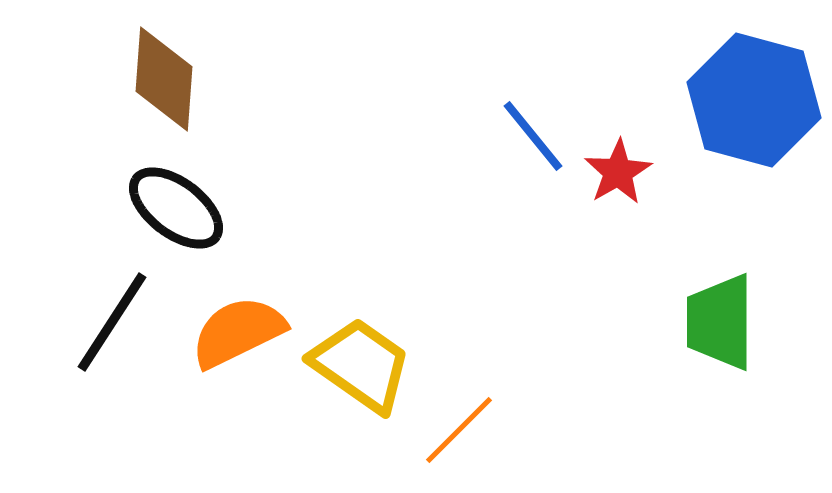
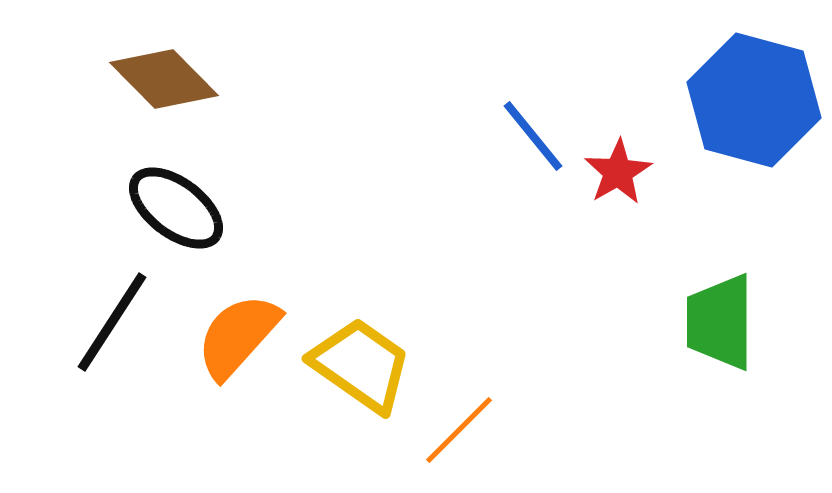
brown diamond: rotated 49 degrees counterclockwise
orange semicircle: moved 4 px down; rotated 22 degrees counterclockwise
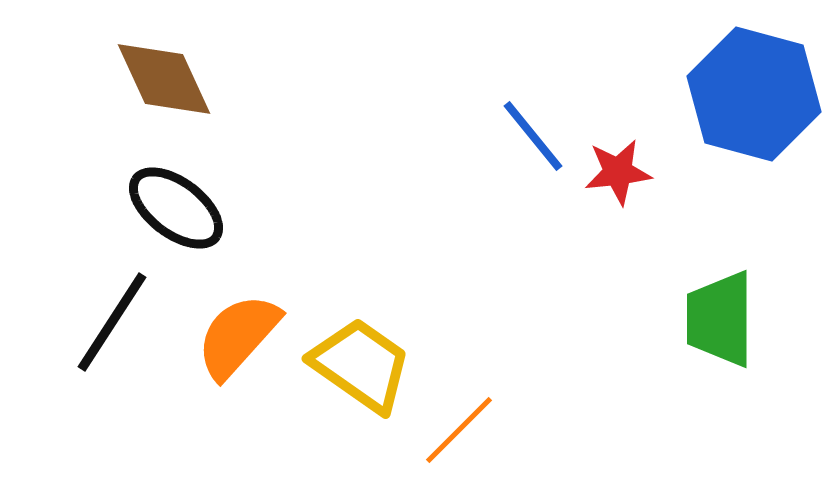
brown diamond: rotated 20 degrees clockwise
blue hexagon: moved 6 px up
red star: rotated 24 degrees clockwise
green trapezoid: moved 3 px up
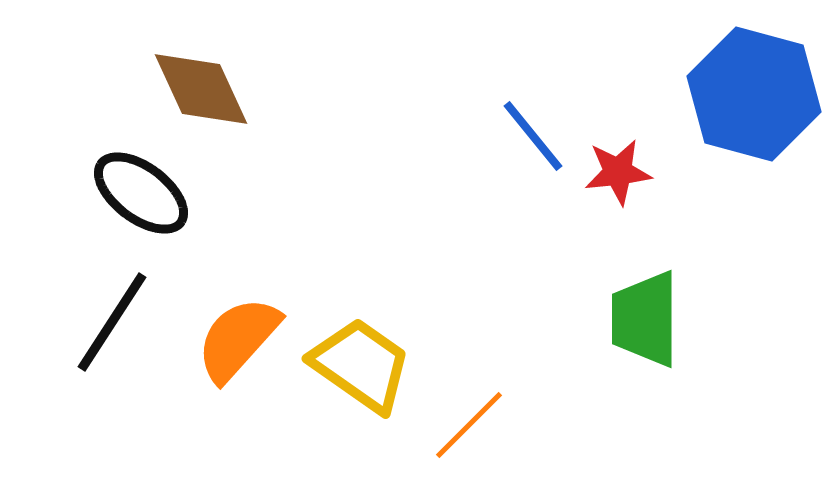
brown diamond: moved 37 px right, 10 px down
black ellipse: moved 35 px left, 15 px up
green trapezoid: moved 75 px left
orange semicircle: moved 3 px down
orange line: moved 10 px right, 5 px up
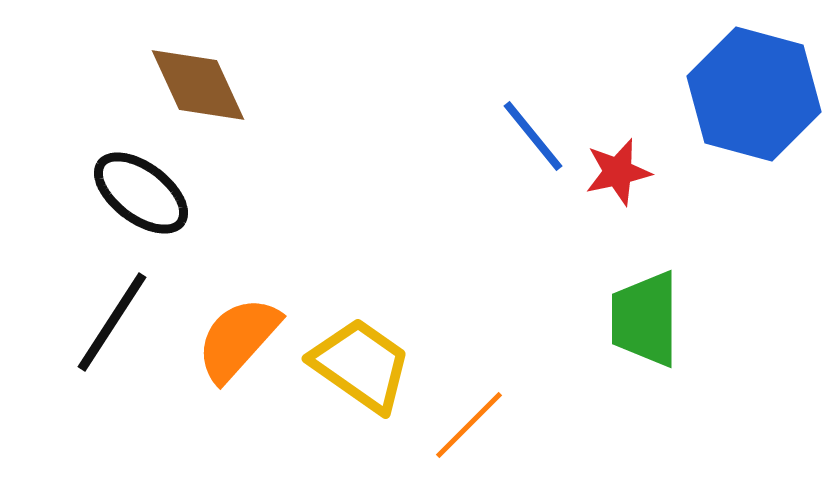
brown diamond: moved 3 px left, 4 px up
red star: rotated 6 degrees counterclockwise
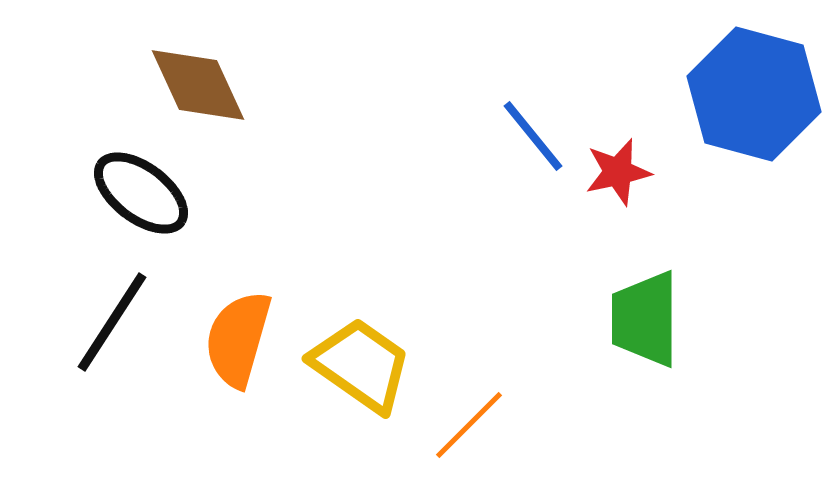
orange semicircle: rotated 26 degrees counterclockwise
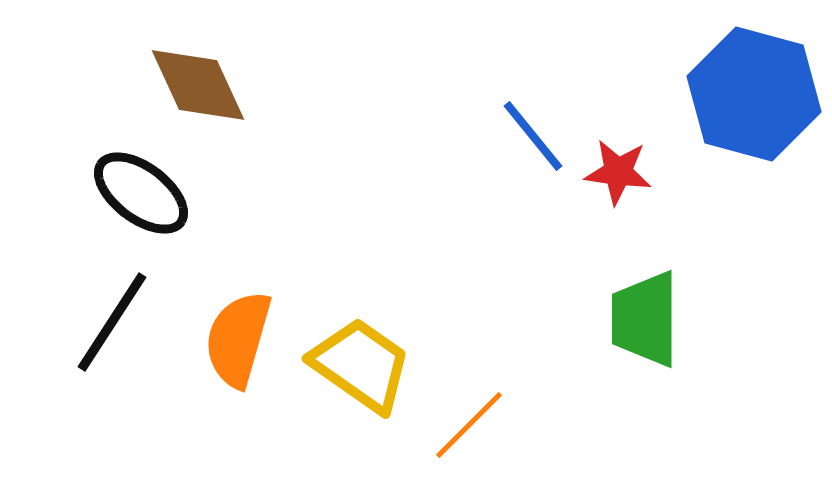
red star: rotated 20 degrees clockwise
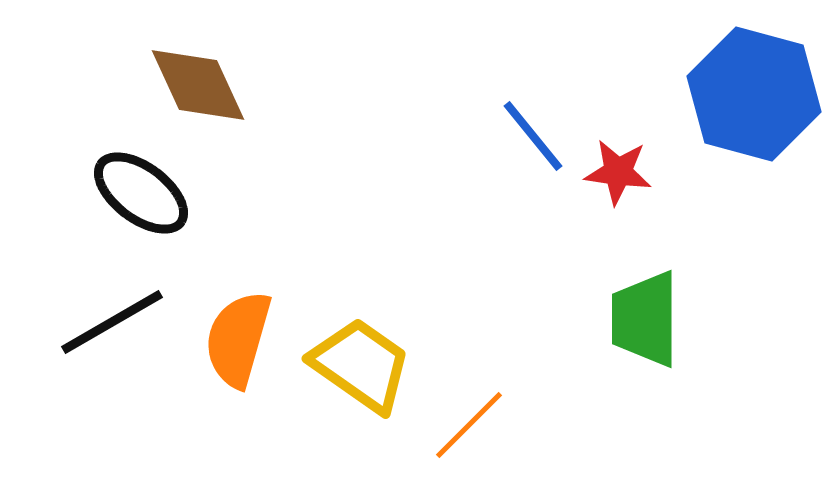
black line: rotated 27 degrees clockwise
